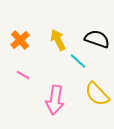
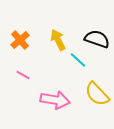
cyan line: moved 1 px up
pink arrow: rotated 88 degrees counterclockwise
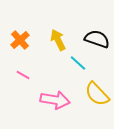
cyan line: moved 3 px down
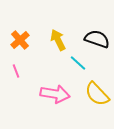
pink line: moved 7 px left, 4 px up; rotated 40 degrees clockwise
pink arrow: moved 6 px up
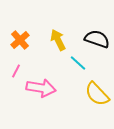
pink line: rotated 48 degrees clockwise
pink arrow: moved 14 px left, 6 px up
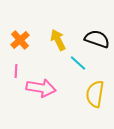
pink line: rotated 24 degrees counterclockwise
yellow semicircle: moved 2 px left; rotated 52 degrees clockwise
